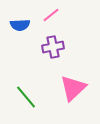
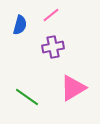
blue semicircle: rotated 72 degrees counterclockwise
pink triangle: rotated 12 degrees clockwise
green line: moved 1 px right; rotated 15 degrees counterclockwise
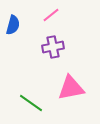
blue semicircle: moved 7 px left
pink triangle: moved 2 px left; rotated 20 degrees clockwise
green line: moved 4 px right, 6 px down
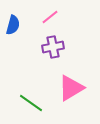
pink line: moved 1 px left, 2 px down
pink triangle: rotated 20 degrees counterclockwise
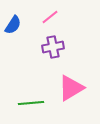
blue semicircle: rotated 18 degrees clockwise
green line: rotated 40 degrees counterclockwise
